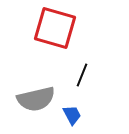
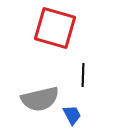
black line: moved 1 px right; rotated 20 degrees counterclockwise
gray semicircle: moved 4 px right
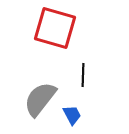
gray semicircle: rotated 141 degrees clockwise
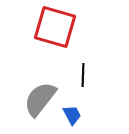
red square: moved 1 px up
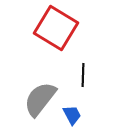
red square: moved 1 px right, 1 px down; rotated 15 degrees clockwise
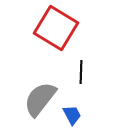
black line: moved 2 px left, 3 px up
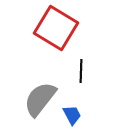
black line: moved 1 px up
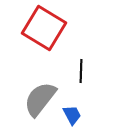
red square: moved 12 px left
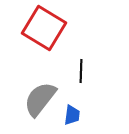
blue trapezoid: rotated 35 degrees clockwise
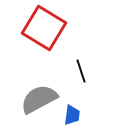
black line: rotated 20 degrees counterclockwise
gray semicircle: moved 1 px left; rotated 24 degrees clockwise
